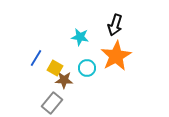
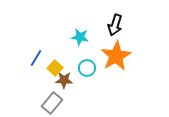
yellow square: rotated 14 degrees clockwise
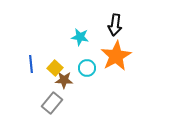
black arrow: rotated 10 degrees counterclockwise
blue line: moved 5 px left, 6 px down; rotated 36 degrees counterclockwise
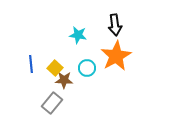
black arrow: rotated 15 degrees counterclockwise
cyan star: moved 2 px left, 2 px up
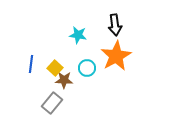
blue line: rotated 12 degrees clockwise
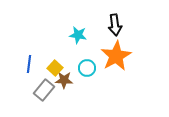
blue line: moved 2 px left
gray rectangle: moved 8 px left, 13 px up
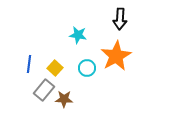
black arrow: moved 5 px right, 6 px up; rotated 10 degrees clockwise
brown star: moved 19 px down
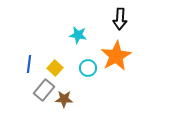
cyan circle: moved 1 px right
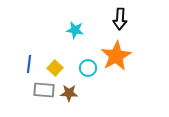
cyan star: moved 3 px left, 5 px up
gray rectangle: rotated 55 degrees clockwise
brown star: moved 5 px right, 6 px up
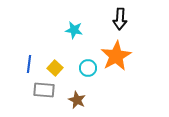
cyan star: moved 1 px left
brown star: moved 8 px right, 7 px down; rotated 24 degrees clockwise
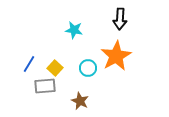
blue line: rotated 24 degrees clockwise
gray rectangle: moved 1 px right, 4 px up; rotated 10 degrees counterclockwise
brown star: moved 3 px right, 1 px down
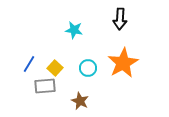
orange star: moved 7 px right, 7 px down
